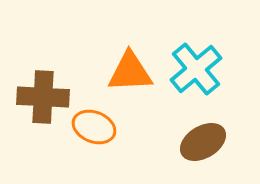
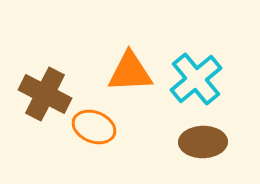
cyan cross: moved 10 px down
brown cross: moved 2 px right, 3 px up; rotated 24 degrees clockwise
brown ellipse: rotated 30 degrees clockwise
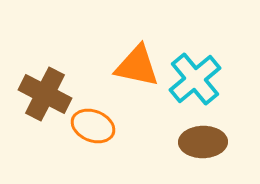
orange triangle: moved 7 px right, 6 px up; rotated 15 degrees clockwise
cyan cross: moved 1 px left
orange ellipse: moved 1 px left, 1 px up
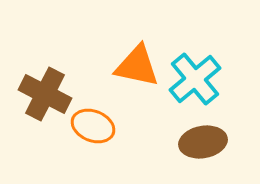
brown ellipse: rotated 9 degrees counterclockwise
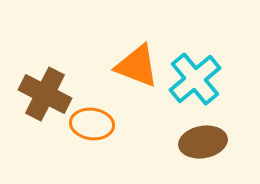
orange triangle: rotated 9 degrees clockwise
orange ellipse: moved 1 px left, 2 px up; rotated 15 degrees counterclockwise
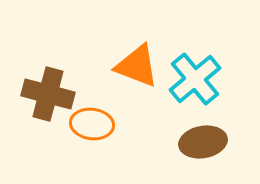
brown cross: moved 3 px right; rotated 12 degrees counterclockwise
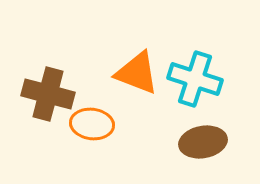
orange triangle: moved 7 px down
cyan cross: rotated 32 degrees counterclockwise
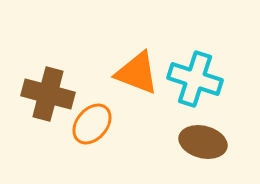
orange ellipse: rotated 57 degrees counterclockwise
brown ellipse: rotated 24 degrees clockwise
